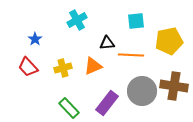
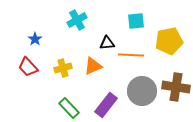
brown cross: moved 2 px right, 1 px down
purple rectangle: moved 1 px left, 2 px down
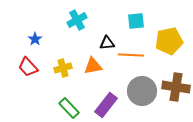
orange triangle: rotated 12 degrees clockwise
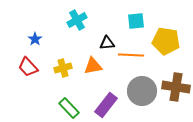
yellow pentagon: moved 3 px left; rotated 20 degrees clockwise
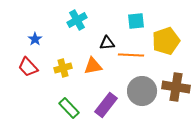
yellow pentagon: rotated 28 degrees counterclockwise
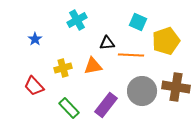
cyan square: moved 2 px right, 1 px down; rotated 30 degrees clockwise
red trapezoid: moved 6 px right, 19 px down
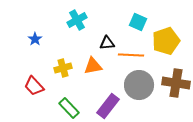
brown cross: moved 4 px up
gray circle: moved 3 px left, 6 px up
purple rectangle: moved 2 px right, 1 px down
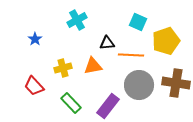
green rectangle: moved 2 px right, 5 px up
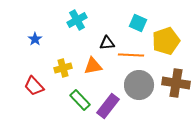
cyan square: moved 1 px down
green rectangle: moved 9 px right, 3 px up
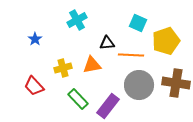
orange triangle: moved 1 px left, 1 px up
green rectangle: moved 2 px left, 1 px up
